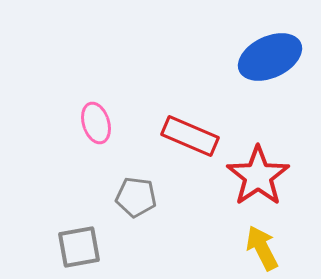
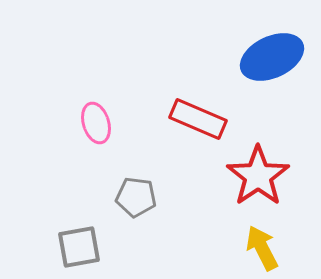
blue ellipse: moved 2 px right
red rectangle: moved 8 px right, 17 px up
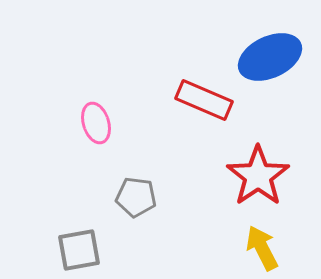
blue ellipse: moved 2 px left
red rectangle: moved 6 px right, 19 px up
gray square: moved 3 px down
